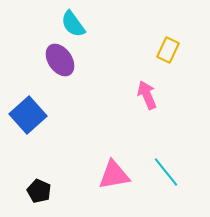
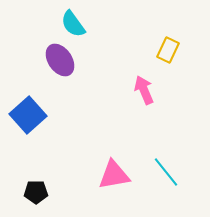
pink arrow: moved 3 px left, 5 px up
black pentagon: moved 3 px left, 1 px down; rotated 25 degrees counterclockwise
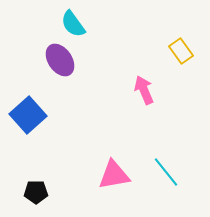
yellow rectangle: moved 13 px right, 1 px down; rotated 60 degrees counterclockwise
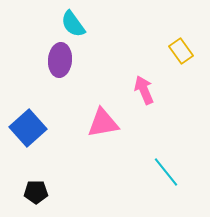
purple ellipse: rotated 40 degrees clockwise
blue square: moved 13 px down
pink triangle: moved 11 px left, 52 px up
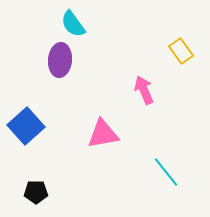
pink triangle: moved 11 px down
blue square: moved 2 px left, 2 px up
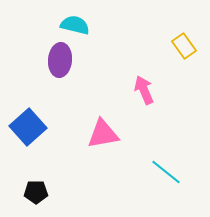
cyan semicircle: moved 2 px right, 1 px down; rotated 140 degrees clockwise
yellow rectangle: moved 3 px right, 5 px up
blue square: moved 2 px right, 1 px down
cyan line: rotated 12 degrees counterclockwise
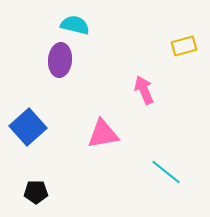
yellow rectangle: rotated 70 degrees counterclockwise
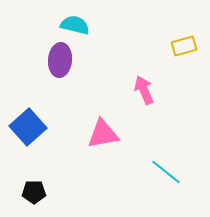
black pentagon: moved 2 px left
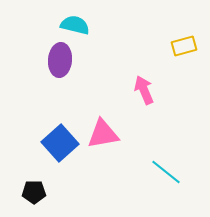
blue square: moved 32 px right, 16 px down
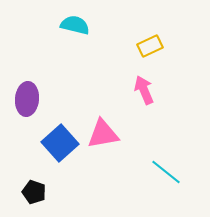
yellow rectangle: moved 34 px left; rotated 10 degrees counterclockwise
purple ellipse: moved 33 px left, 39 px down
black pentagon: rotated 20 degrees clockwise
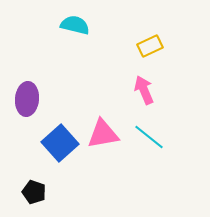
cyan line: moved 17 px left, 35 px up
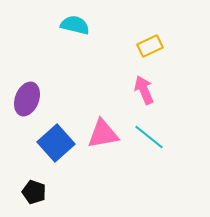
purple ellipse: rotated 16 degrees clockwise
blue square: moved 4 px left
